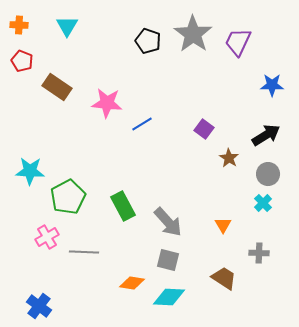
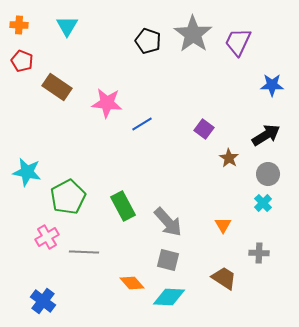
cyan star: moved 3 px left, 1 px down; rotated 8 degrees clockwise
orange diamond: rotated 40 degrees clockwise
blue cross: moved 4 px right, 5 px up
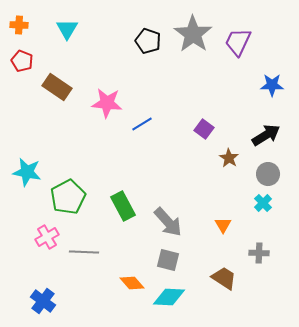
cyan triangle: moved 3 px down
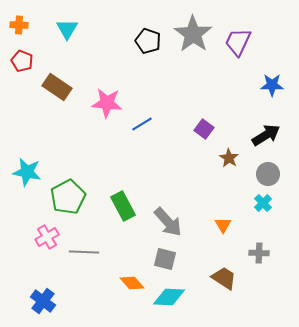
gray square: moved 3 px left, 1 px up
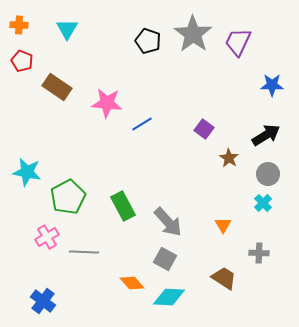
gray square: rotated 15 degrees clockwise
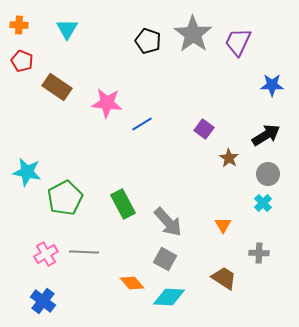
green pentagon: moved 3 px left, 1 px down
green rectangle: moved 2 px up
pink cross: moved 1 px left, 17 px down
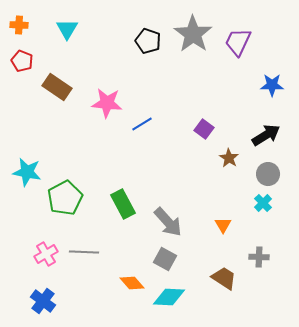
gray cross: moved 4 px down
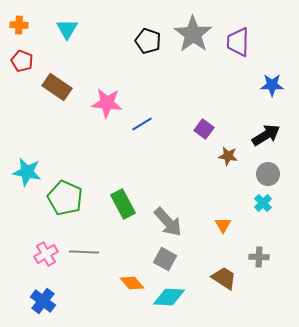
purple trapezoid: rotated 24 degrees counterclockwise
brown star: moved 1 px left, 2 px up; rotated 24 degrees counterclockwise
green pentagon: rotated 20 degrees counterclockwise
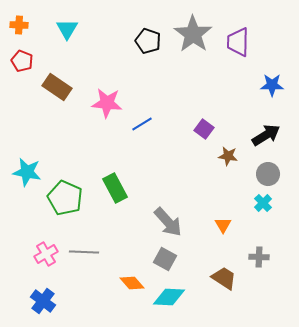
green rectangle: moved 8 px left, 16 px up
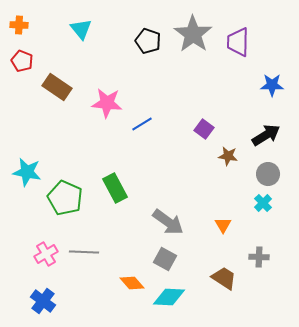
cyan triangle: moved 14 px right; rotated 10 degrees counterclockwise
gray arrow: rotated 12 degrees counterclockwise
